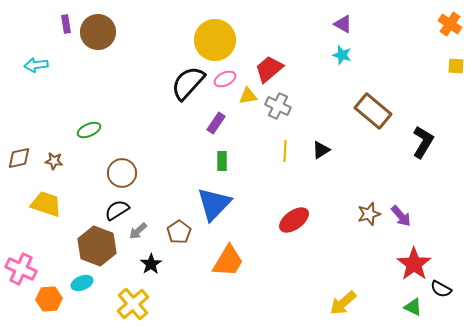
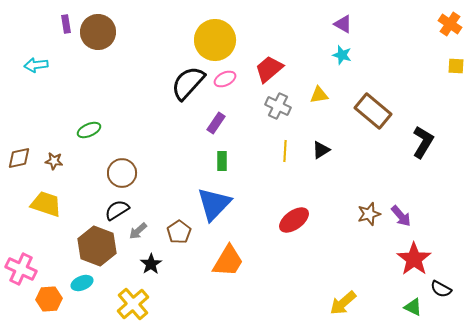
yellow triangle at (248, 96): moved 71 px right, 1 px up
red star at (414, 264): moved 5 px up
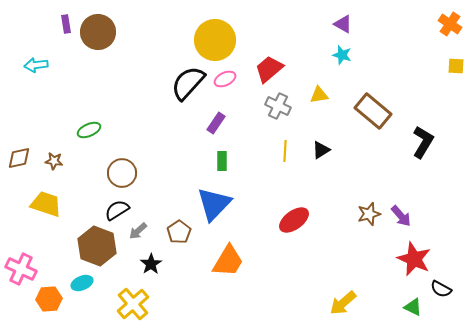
red star at (414, 259): rotated 12 degrees counterclockwise
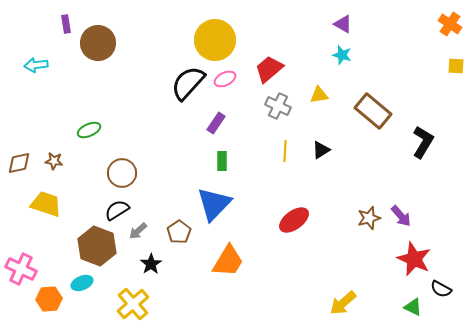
brown circle at (98, 32): moved 11 px down
brown diamond at (19, 158): moved 5 px down
brown star at (369, 214): moved 4 px down
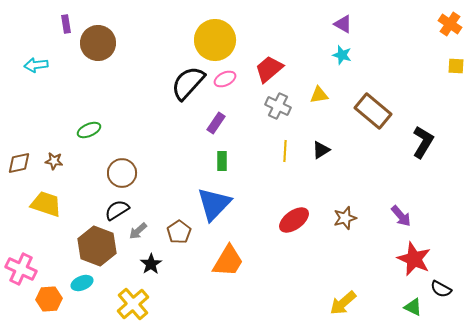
brown star at (369, 218): moved 24 px left
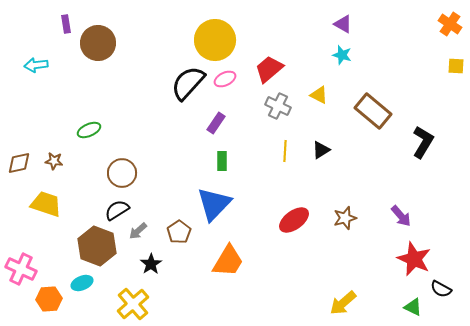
yellow triangle at (319, 95): rotated 36 degrees clockwise
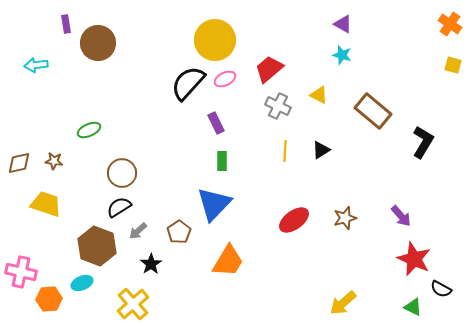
yellow square at (456, 66): moved 3 px left, 1 px up; rotated 12 degrees clockwise
purple rectangle at (216, 123): rotated 60 degrees counterclockwise
black semicircle at (117, 210): moved 2 px right, 3 px up
pink cross at (21, 269): moved 3 px down; rotated 12 degrees counterclockwise
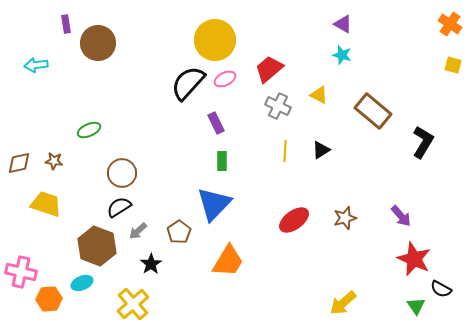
green triangle at (413, 307): moved 3 px right, 1 px up; rotated 30 degrees clockwise
